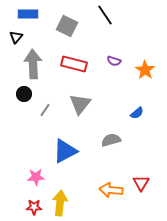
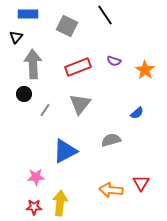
red rectangle: moved 4 px right, 3 px down; rotated 35 degrees counterclockwise
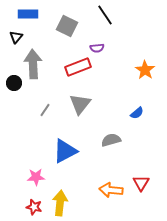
purple semicircle: moved 17 px left, 13 px up; rotated 24 degrees counterclockwise
black circle: moved 10 px left, 11 px up
red star: rotated 14 degrees clockwise
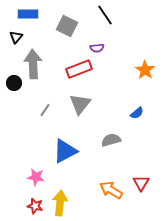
red rectangle: moved 1 px right, 2 px down
pink star: rotated 12 degrees clockwise
orange arrow: rotated 25 degrees clockwise
red star: moved 1 px right, 1 px up
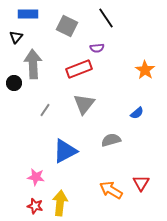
black line: moved 1 px right, 3 px down
gray triangle: moved 4 px right
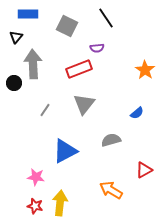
red triangle: moved 3 px right, 13 px up; rotated 30 degrees clockwise
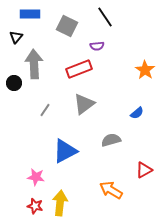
blue rectangle: moved 2 px right
black line: moved 1 px left, 1 px up
purple semicircle: moved 2 px up
gray arrow: moved 1 px right
gray triangle: rotated 15 degrees clockwise
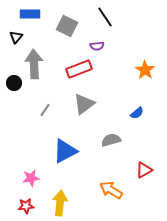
pink star: moved 5 px left, 1 px down; rotated 18 degrees counterclockwise
red star: moved 9 px left; rotated 21 degrees counterclockwise
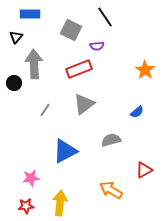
gray square: moved 4 px right, 4 px down
blue semicircle: moved 1 px up
